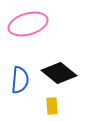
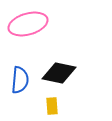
black diamond: rotated 28 degrees counterclockwise
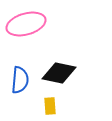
pink ellipse: moved 2 px left
yellow rectangle: moved 2 px left
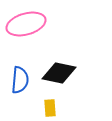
yellow rectangle: moved 2 px down
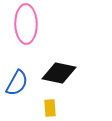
pink ellipse: rotated 75 degrees counterclockwise
blue semicircle: moved 3 px left, 3 px down; rotated 24 degrees clockwise
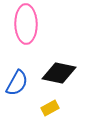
yellow rectangle: rotated 66 degrees clockwise
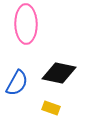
yellow rectangle: moved 1 px right; rotated 48 degrees clockwise
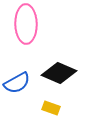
black diamond: rotated 12 degrees clockwise
blue semicircle: rotated 32 degrees clockwise
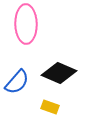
blue semicircle: moved 1 px up; rotated 20 degrees counterclockwise
yellow rectangle: moved 1 px left, 1 px up
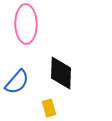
black diamond: moved 2 px right; rotated 68 degrees clockwise
yellow rectangle: moved 1 px left, 1 px down; rotated 54 degrees clockwise
